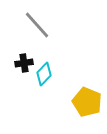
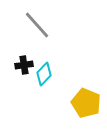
black cross: moved 2 px down
yellow pentagon: moved 1 px left, 1 px down
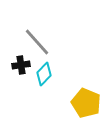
gray line: moved 17 px down
black cross: moved 3 px left
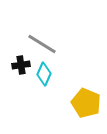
gray line: moved 5 px right, 2 px down; rotated 16 degrees counterclockwise
cyan diamond: rotated 20 degrees counterclockwise
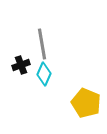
gray line: rotated 48 degrees clockwise
black cross: rotated 12 degrees counterclockwise
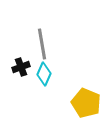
black cross: moved 2 px down
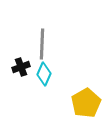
gray line: rotated 12 degrees clockwise
yellow pentagon: rotated 20 degrees clockwise
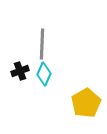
black cross: moved 1 px left, 4 px down
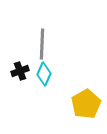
yellow pentagon: moved 1 px down
